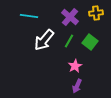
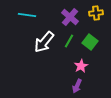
cyan line: moved 2 px left, 1 px up
white arrow: moved 2 px down
pink star: moved 6 px right
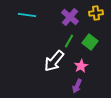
white arrow: moved 10 px right, 19 px down
